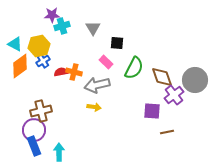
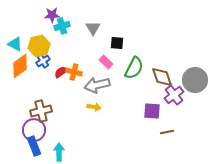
red semicircle: rotated 24 degrees counterclockwise
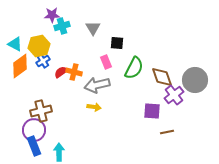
pink rectangle: rotated 24 degrees clockwise
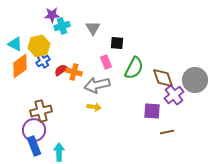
red semicircle: moved 2 px up
brown diamond: moved 1 px right, 1 px down
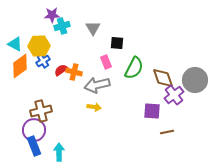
yellow hexagon: rotated 10 degrees clockwise
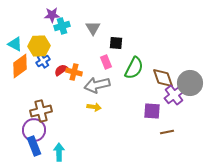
black square: moved 1 px left
gray circle: moved 5 px left, 3 px down
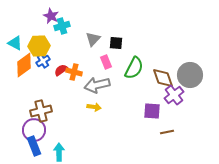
purple star: moved 1 px left, 1 px down; rotated 28 degrees clockwise
gray triangle: moved 11 px down; rotated 14 degrees clockwise
cyan triangle: moved 1 px up
orange diamond: moved 4 px right, 1 px up
gray circle: moved 8 px up
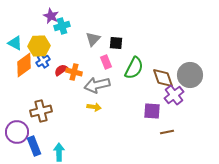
purple circle: moved 17 px left, 2 px down
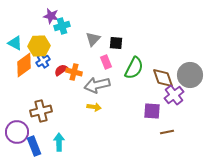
purple star: rotated 14 degrees counterclockwise
cyan arrow: moved 10 px up
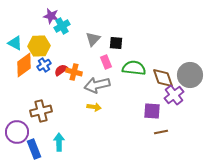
cyan cross: rotated 14 degrees counterclockwise
blue cross: moved 1 px right, 4 px down
green semicircle: rotated 110 degrees counterclockwise
brown line: moved 6 px left
blue rectangle: moved 3 px down
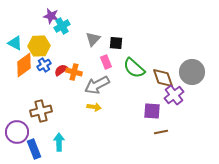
green semicircle: rotated 145 degrees counterclockwise
gray circle: moved 2 px right, 3 px up
gray arrow: rotated 15 degrees counterclockwise
